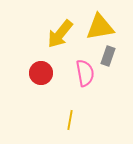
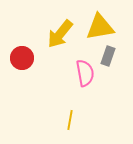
red circle: moved 19 px left, 15 px up
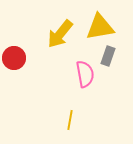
red circle: moved 8 px left
pink semicircle: moved 1 px down
